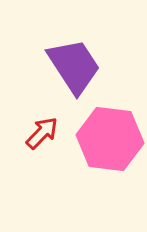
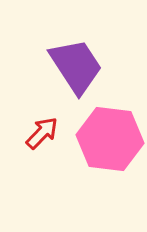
purple trapezoid: moved 2 px right
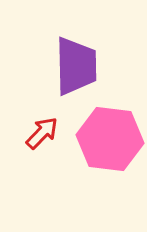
purple trapezoid: rotated 32 degrees clockwise
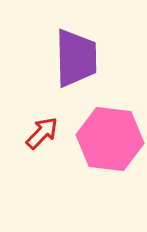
purple trapezoid: moved 8 px up
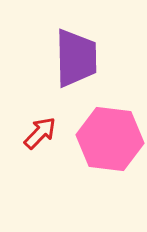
red arrow: moved 2 px left
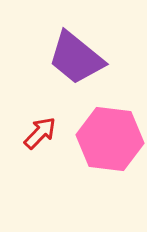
purple trapezoid: rotated 130 degrees clockwise
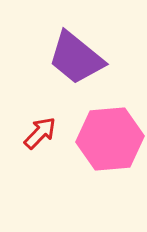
pink hexagon: rotated 12 degrees counterclockwise
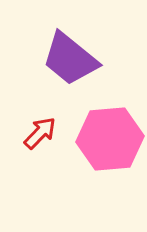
purple trapezoid: moved 6 px left, 1 px down
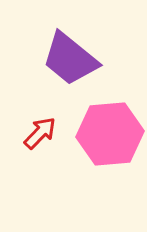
pink hexagon: moved 5 px up
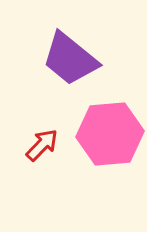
red arrow: moved 2 px right, 12 px down
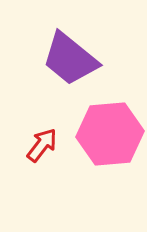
red arrow: rotated 6 degrees counterclockwise
